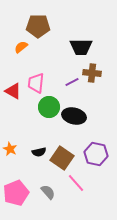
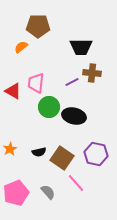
orange star: rotated 16 degrees clockwise
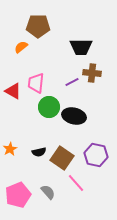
purple hexagon: moved 1 px down
pink pentagon: moved 2 px right, 2 px down
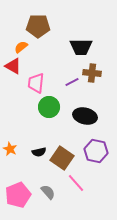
red triangle: moved 25 px up
black ellipse: moved 11 px right
orange star: rotated 16 degrees counterclockwise
purple hexagon: moved 4 px up
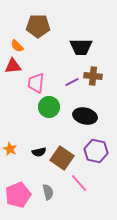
orange semicircle: moved 4 px left, 1 px up; rotated 96 degrees counterclockwise
red triangle: rotated 36 degrees counterclockwise
brown cross: moved 1 px right, 3 px down
pink line: moved 3 px right
gray semicircle: rotated 28 degrees clockwise
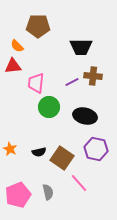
purple hexagon: moved 2 px up
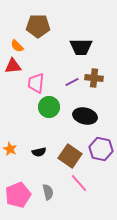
brown cross: moved 1 px right, 2 px down
purple hexagon: moved 5 px right
brown square: moved 8 px right, 2 px up
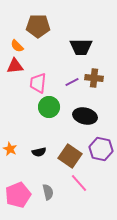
red triangle: moved 2 px right
pink trapezoid: moved 2 px right
